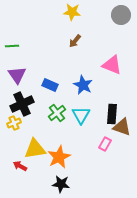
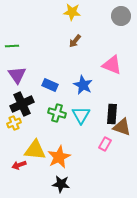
gray circle: moved 1 px down
green cross: rotated 36 degrees counterclockwise
yellow triangle: moved 1 px down; rotated 15 degrees clockwise
red arrow: moved 1 px left, 1 px up; rotated 48 degrees counterclockwise
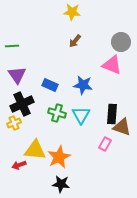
gray circle: moved 26 px down
blue star: rotated 18 degrees counterclockwise
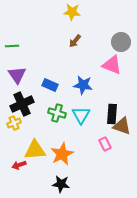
brown triangle: moved 1 px up
pink rectangle: rotated 56 degrees counterclockwise
yellow triangle: rotated 10 degrees counterclockwise
orange star: moved 3 px right, 3 px up
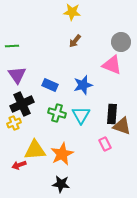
blue star: rotated 24 degrees counterclockwise
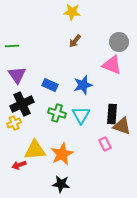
gray circle: moved 2 px left
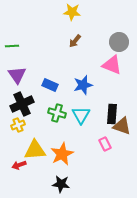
yellow cross: moved 4 px right, 2 px down
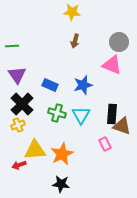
brown arrow: rotated 24 degrees counterclockwise
black cross: rotated 20 degrees counterclockwise
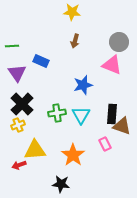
purple triangle: moved 2 px up
blue rectangle: moved 9 px left, 24 px up
green cross: rotated 24 degrees counterclockwise
orange star: moved 11 px right, 1 px down; rotated 10 degrees counterclockwise
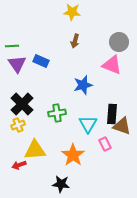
purple triangle: moved 9 px up
cyan triangle: moved 7 px right, 9 px down
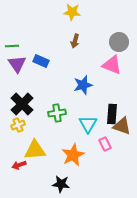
orange star: rotated 10 degrees clockwise
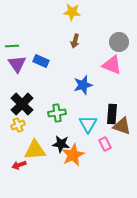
black star: moved 40 px up
